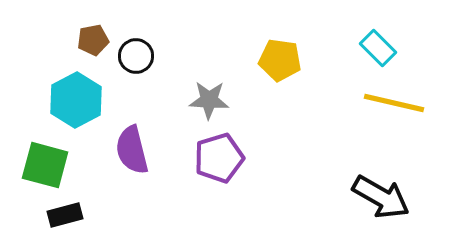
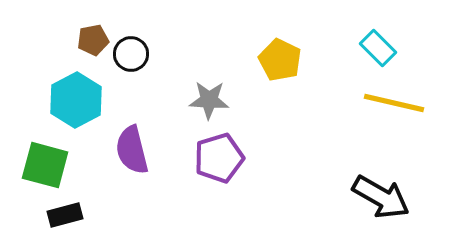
black circle: moved 5 px left, 2 px up
yellow pentagon: rotated 18 degrees clockwise
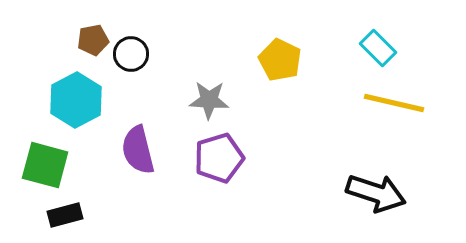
purple semicircle: moved 6 px right
black arrow: moved 5 px left, 4 px up; rotated 12 degrees counterclockwise
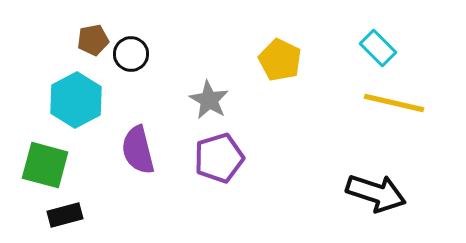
gray star: rotated 27 degrees clockwise
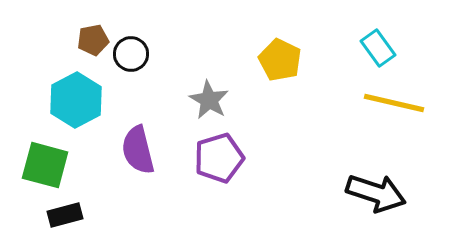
cyan rectangle: rotated 9 degrees clockwise
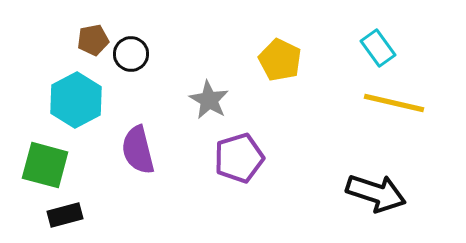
purple pentagon: moved 20 px right
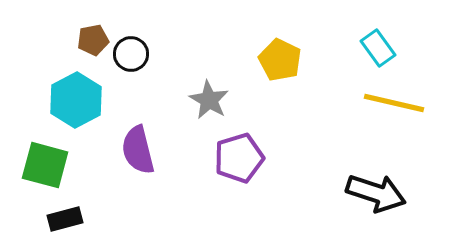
black rectangle: moved 4 px down
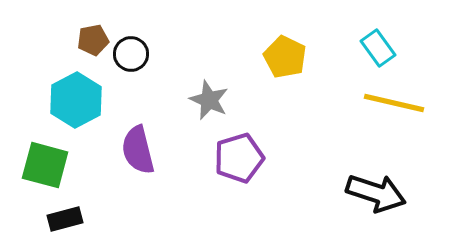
yellow pentagon: moved 5 px right, 3 px up
gray star: rotated 6 degrees counterclockwise
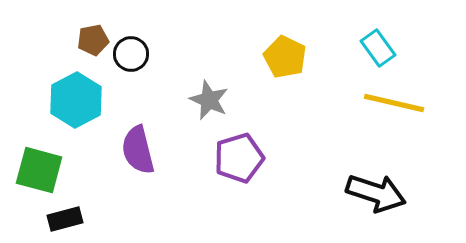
green square: moved 6 px left, 5 px down
